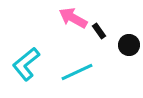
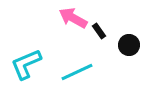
cyan L-shape: rotated 16 degrees clockwise
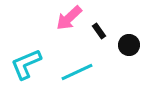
pink arrow: moved 4 px left; rotated 72 degrees counterclockwise
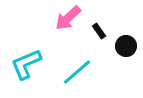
pink arrow: moved 1 px left
black circle: moved 3 px left, 1 px down
cyan line: rotated 16 degrees counterclockwise
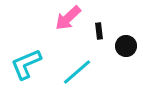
black rectangle: rotated 28 degrees clockwise
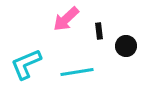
pink arrow: moved 2 px left, 1 px down
cyan line: rotated 32 degrees clockwise
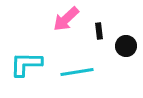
cyan L-shape: rotated 24 degrees clockwise
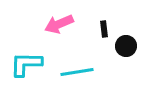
pink arrow: moved 7 px left, 5 px down; rotated 20 degrees clockwise
black rectangle: moved 5 px right, 2 px up
